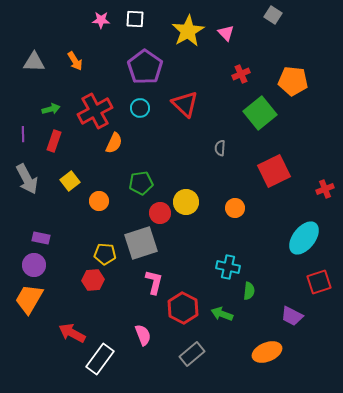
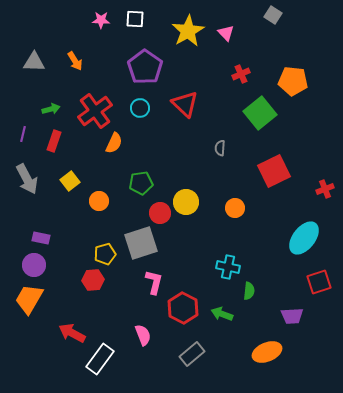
red cross at (95, 111): rotated 8 degrees counterclockwise
purple line at (23, 134): rotated 14 degrees clockwise
yellow pentagon at (105, 254): rotated 20 degrees counterclockwise
purple trapezoid at (292, 316): rotated 30 degrees counterclockwise
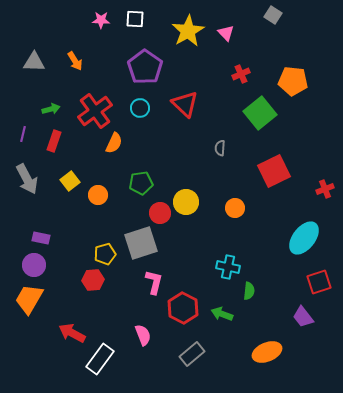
orange circle at (99, 201): moved 1 px left, 6 px up
purple trapezoid at (292, 316): moved 11 px right, 1 px down; rotated 55 degrees clockwise
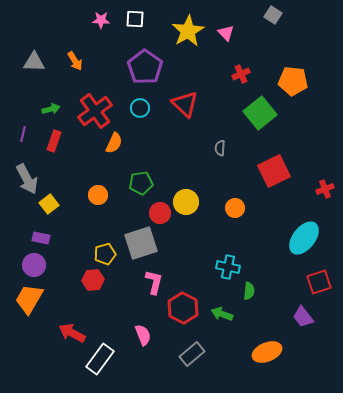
yellow square at (70, 181): moved 21 px left, 23 px down
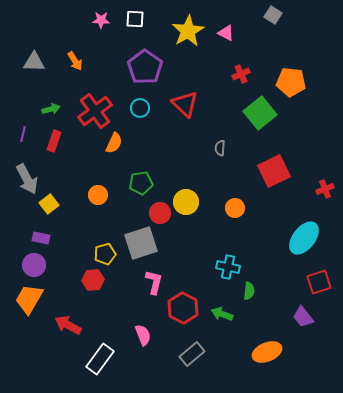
pink triangle at (226, 33): rotated 18 degrees counterclockwise
orange pentagon at (293, 81): moved 2 px left, 1 px down
red arrow at (72, 333): moved 4 px left, 8 px up
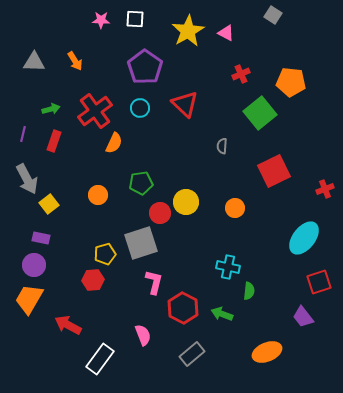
gray semicircle at (220, 148): moved 2 px right, 2 px up
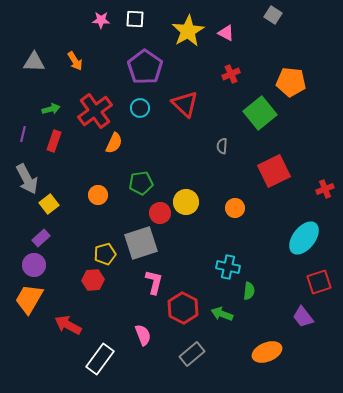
red cross at (241, 74): moved 10 px left
purple rectangle at (41, 238): rotated 54 degrees counterclockwise
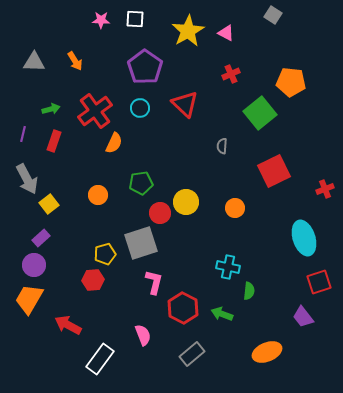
cyan ellipse at (304, 238): rotated 56 degrees counterclockwise
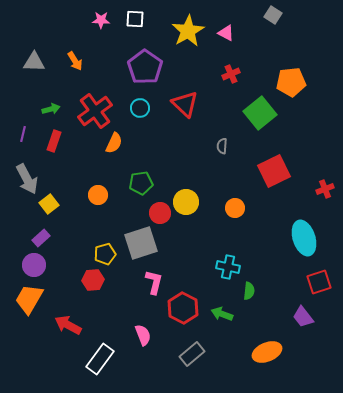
orange pentagon at (291, 82): rotated 12 degrees counterclockwise
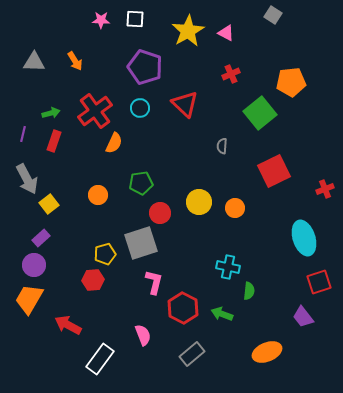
purple pentagon at (145, 67): rotated 16 degrees counterclockwise
green arrow at (51, 109): moved 4 px down
yellow circle at (186, 202): moved 13 px right
